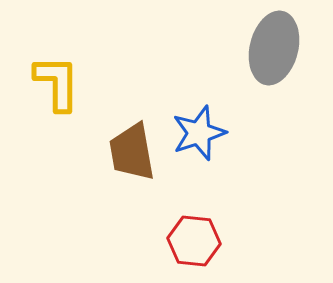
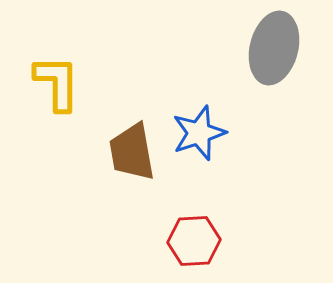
red hexagon: rotated 9 degrees counterclockwise
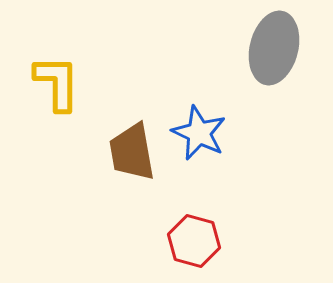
blue star: rotated 28 degrees counterclockwise
red hexagon: rotated 18 degrees clockwise
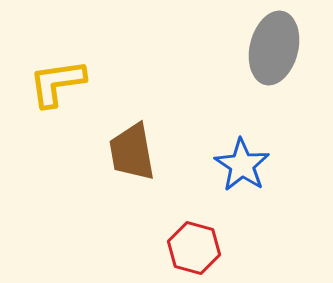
yellow L-shape: rotated 98 degrees counterclockwise
blue star: moved 43 px right, 32 px down; rotated 8 degrees clockwise
red hexagon: moved 7 px down
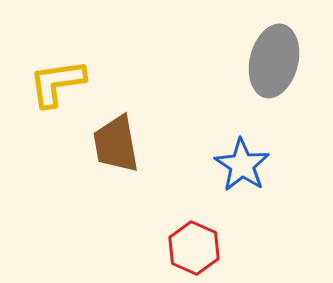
gray ellipse: moved 13 px down
brown trapezoid: moved 16 px left, 8 px up
red hexagon: rotated 9 degrees clockwise
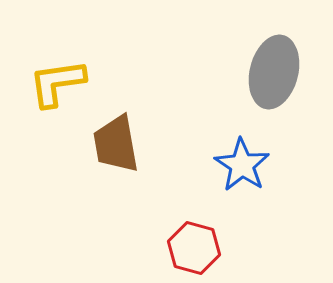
gray ellipse: moved 11 px down
red hexagon: rotated 9 degrees counterclockwise
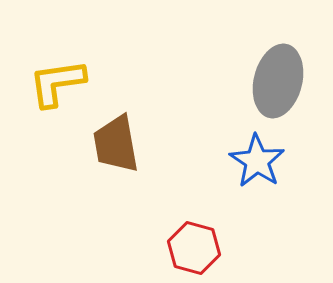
gray ellipse: moved 4 px right, 9 px down
blue star: moved 15 px right, 4 px up
